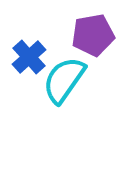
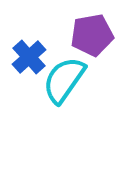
purple pentagon: moved 1 px left
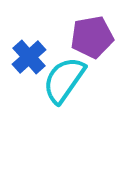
purple pentagon: moved 2 px down
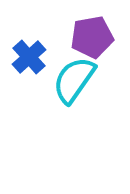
cyan semicircle: moved 10 px right
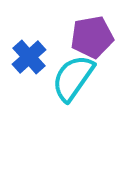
cyan semicircle: moved 1 px left, 2 px up
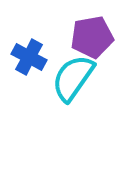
blue cross: rotated 20 degrees counterclockwise
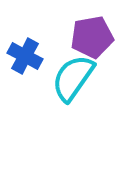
blue cross: moved 4 px left, 1 px up
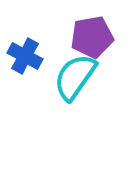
cyan semicircle: moved 2 px right, 1 px up
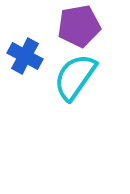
purple pentagon: moved 13 px left, 11 px up
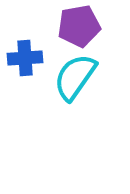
blue cross: moved 2 px down; rotated 32 degrees counterclockwise
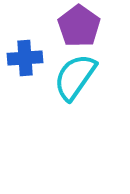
purple pentagon: rotated 27 degrees counterclockwise
